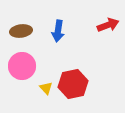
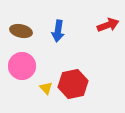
brown ellipse: rotated 20 degrees clockwise
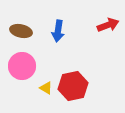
red hexagon: moved 2 px down
yellow triangle: rotated 16 degrees counterclockwise
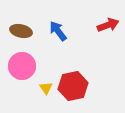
blue arrow: rotated 135 degrees clockwise
yellow triangle: rotated 24 degrees clockwise
